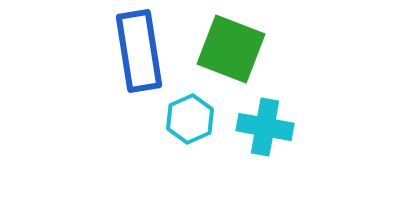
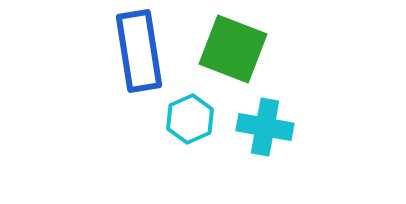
green square: moved 2 px right
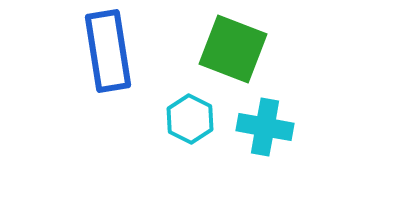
blue rectangle: moved 31 px left
cyan hexagon: rotated 9 degrees counterclockwise
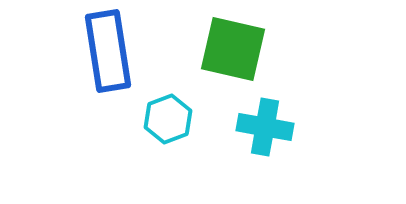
green square: rotated 8 degrees counterclockwise
cyan hexagon: moved 22 px left; rotated 12 degrees clockwise
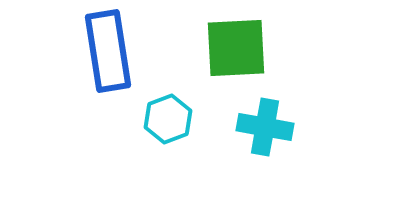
green square: moved 3 px right, 1 px up; rotated 16 degrees counterclockwise
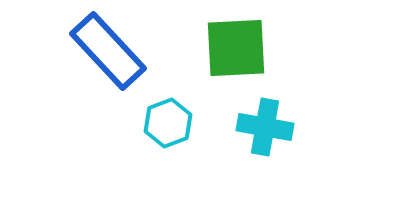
blue rectangle: rotated 34 degrees counterclockwise
cyan hexagon: moved 4 px down
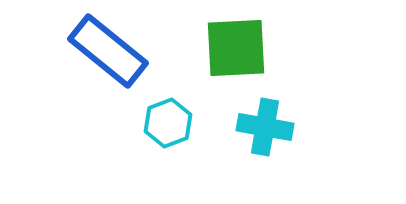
blue rectangle: rotated 8 degrees counterclockwise
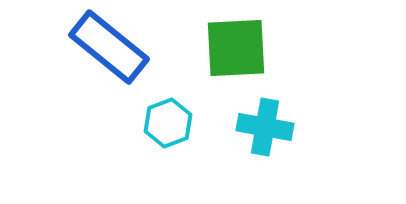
blue rectangle: moved 1 px right, 4 px up
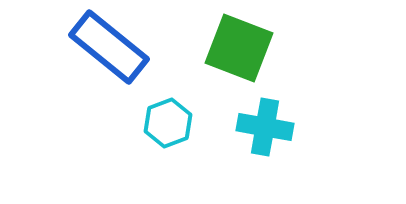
green square: moved 3 px right; rotated 24 degrees clockwise
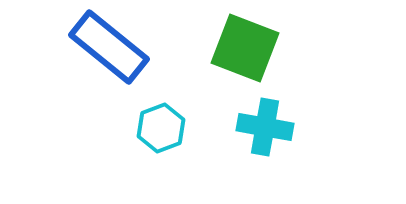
green square: moved 6 px right
cyan hexagon: moved 7 px left, 5 px down
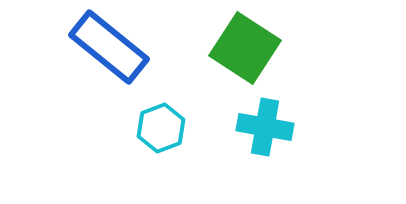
green square: rotated 12 degrees clockwise
